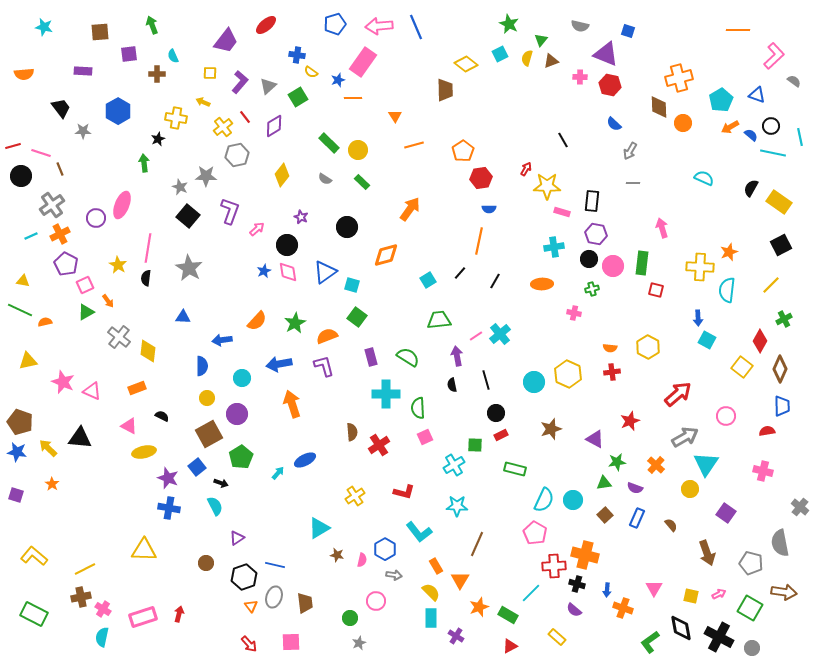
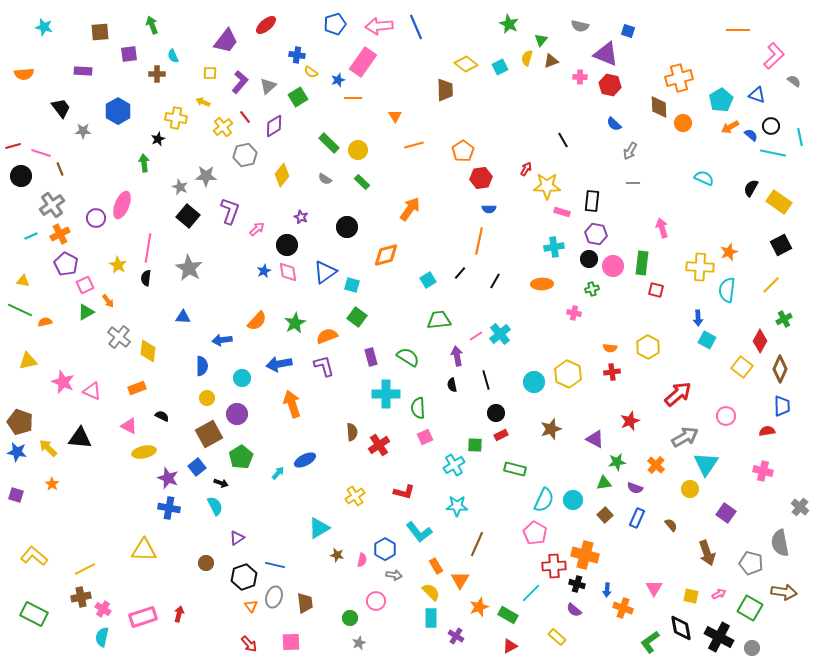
cyan square at (500, 54): moved 13 px down
gray hexagon at (237, 155): moved 8 px right
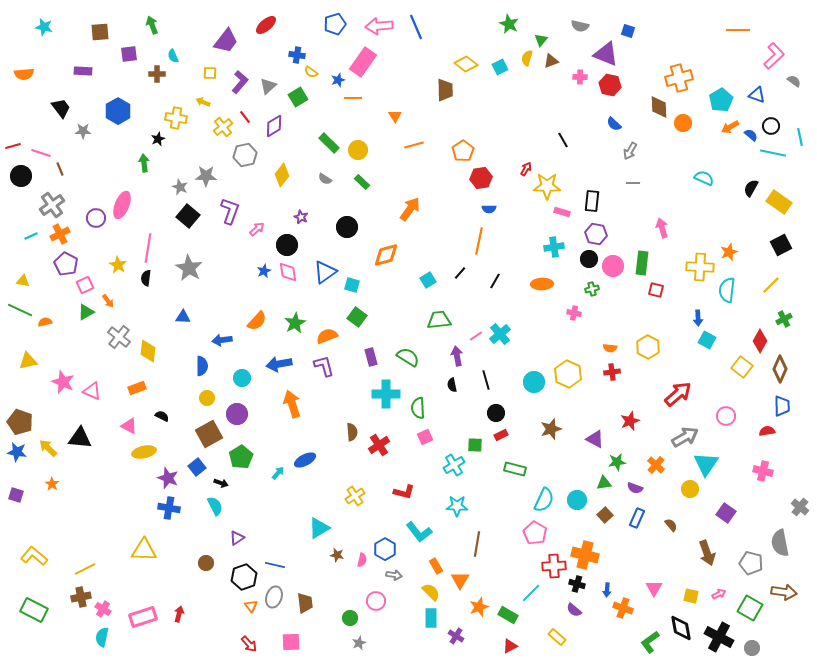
cyan circle at (573, 500): moved 4 px right
brown line at (477, 544): rotated 15 degrees counterclockwise
green rectangle at (34, 614): moved 4 px up
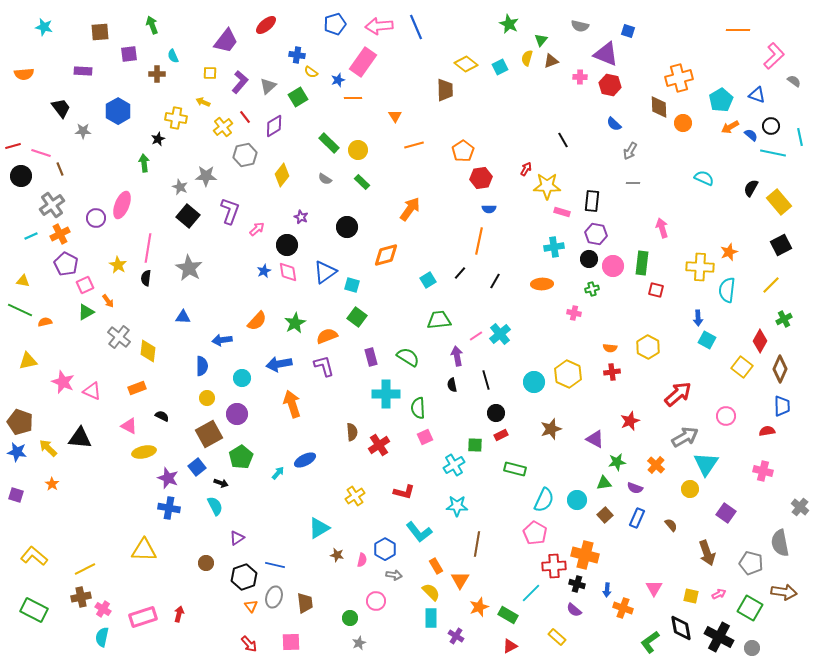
yellow rectangle at (779, 202): rotated 15 degrees clockwise
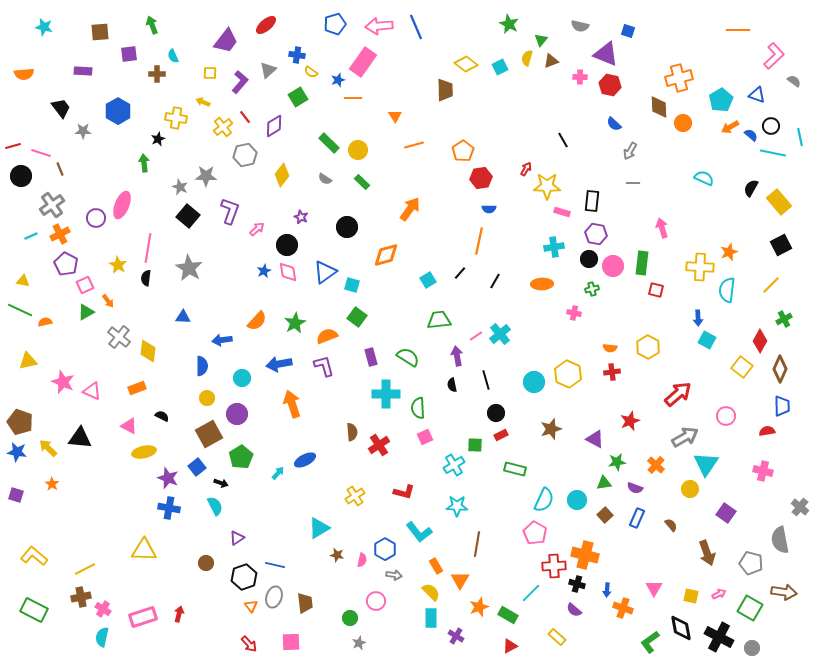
gray triangle at (268, 86): moved 16 px up
gray semicircle at (780, 543): moved 3 px up
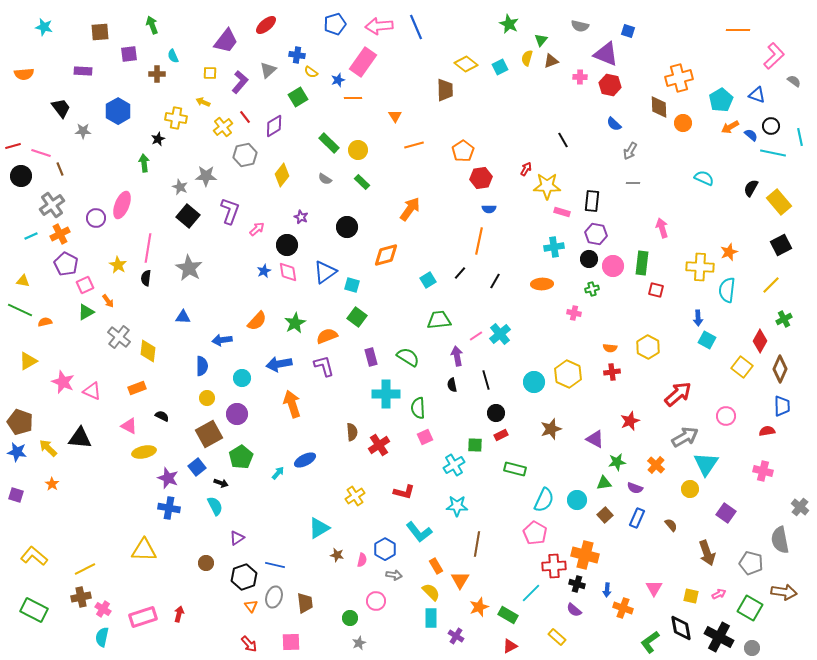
yellow triangle at (28, 361): rotated 18 degrees counterclockwise
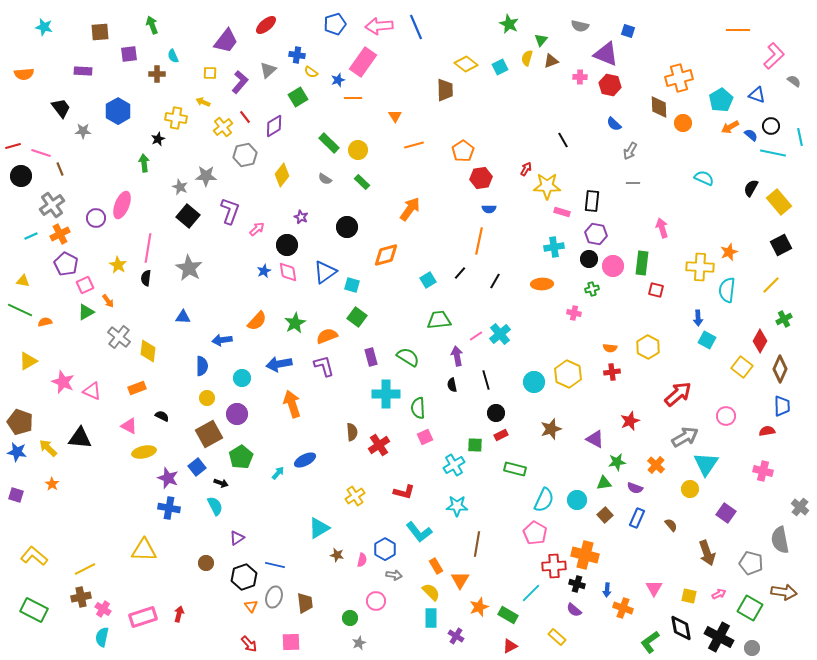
yellow square at (691, 596): moved 2 px left
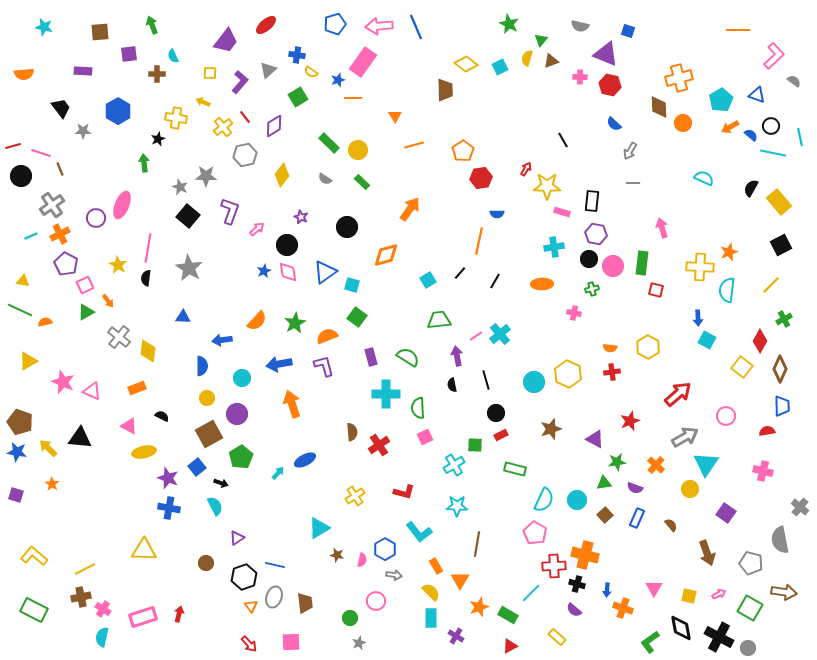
blue semicircle at (489, 209): moved 8 px right, 5 px down
gray circle at (752, 648): moved 4 px left
